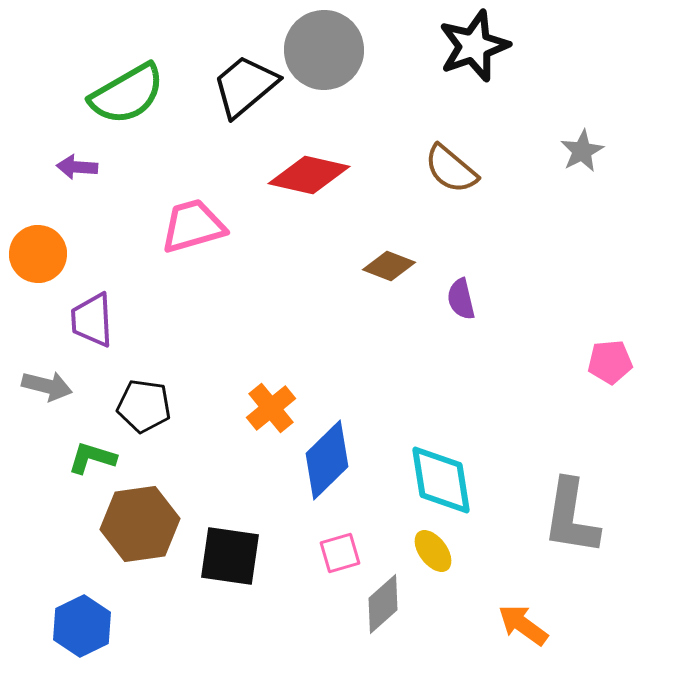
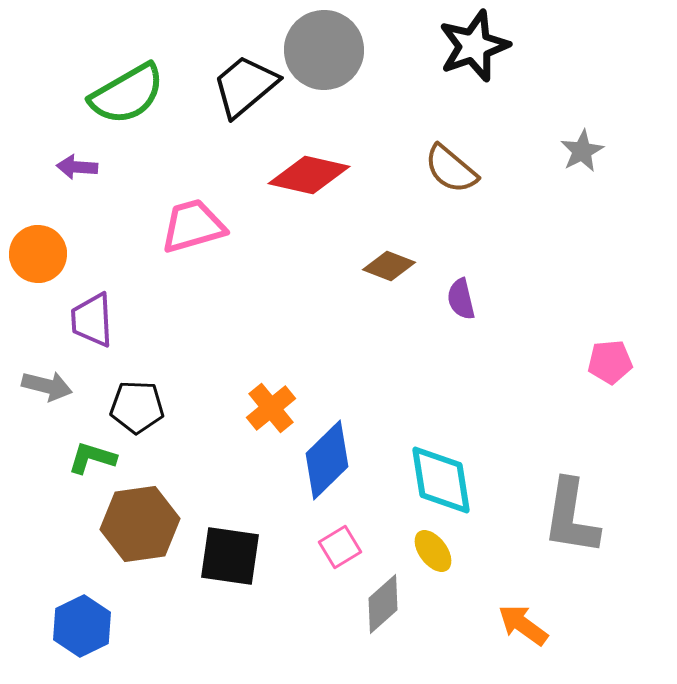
black pentagon: moved 7 px left, 1 px down; rotated 6 degrees counterclockwise
pink square: moved 6 px up; rotated 15 degrees counterclockwise
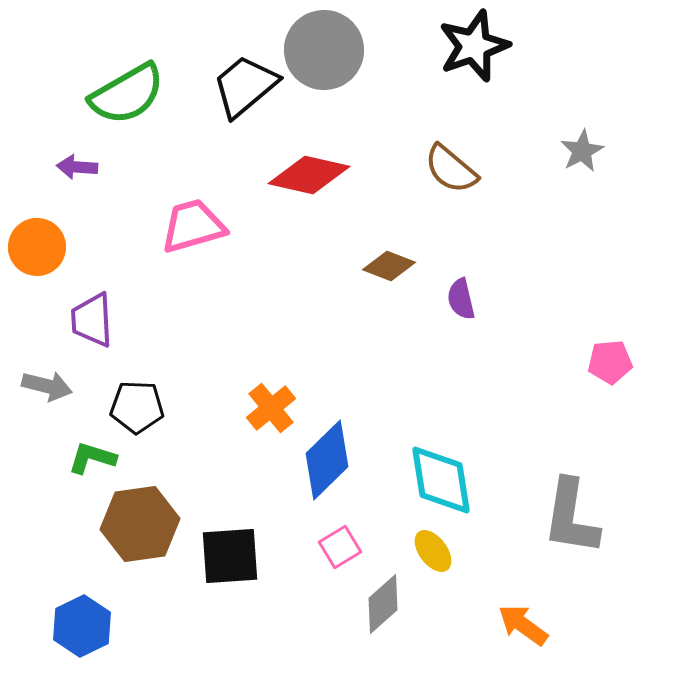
orange circle: moved 1 px left, 7 px up
black square: rotated 12 degrees counterclockwise
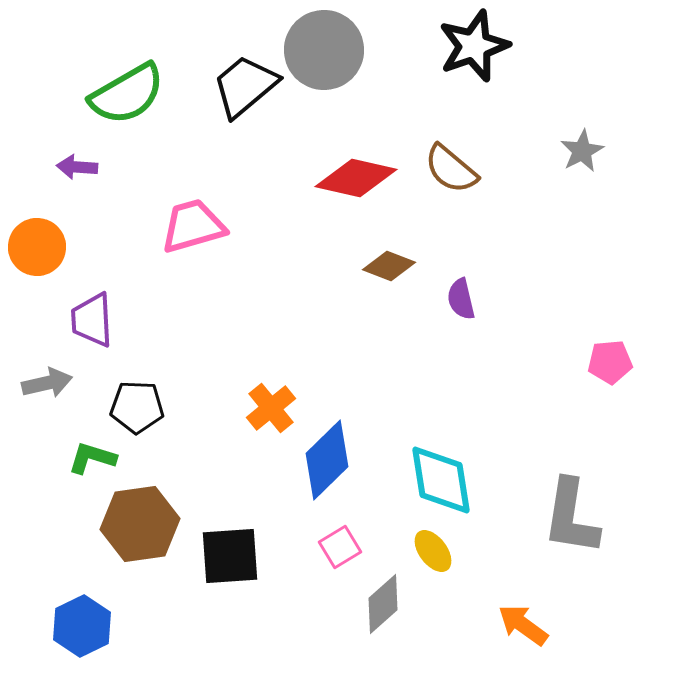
red diamond: moved 47 px right, 3 px down
gray arrow: moved 3 px up; rotated 27 degrees counterclockwise
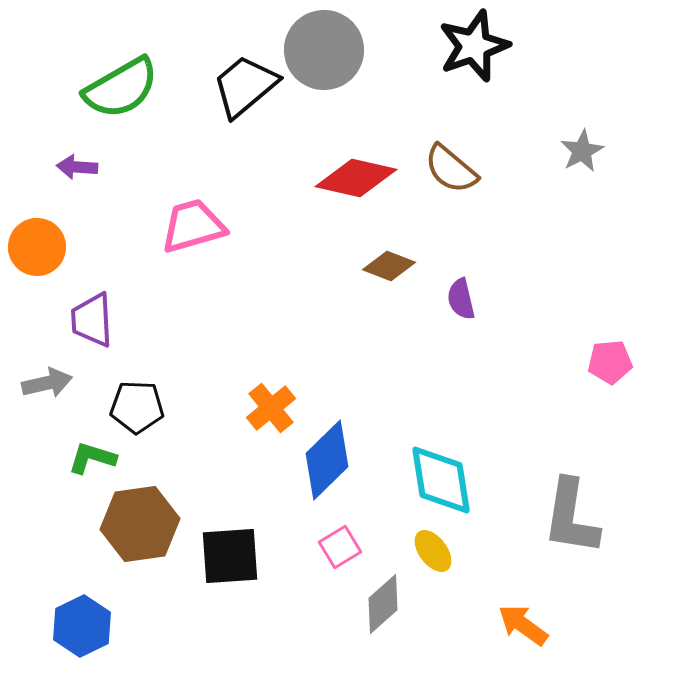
green semicircle: moved 6 px left, 6 px up
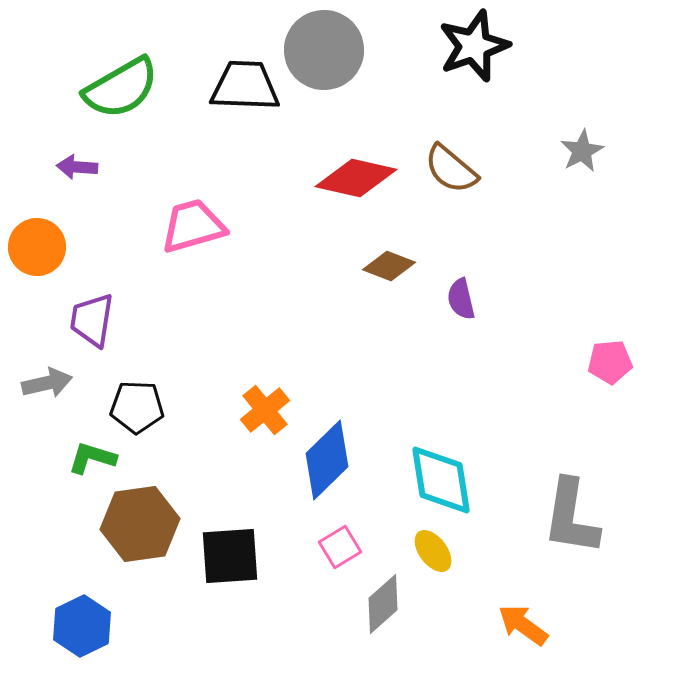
black trapezoid: rotated 42 degrees clockwise
purple trapezoid: rotated 12 degrees clockwise
orange cross: moved 6 px left, 2 px down
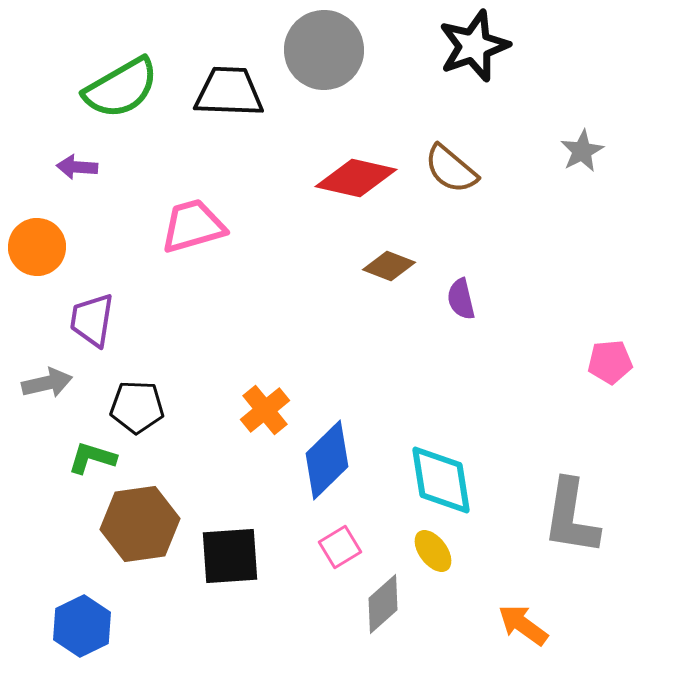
black trapezoid: moved 16 px left, 6 px down
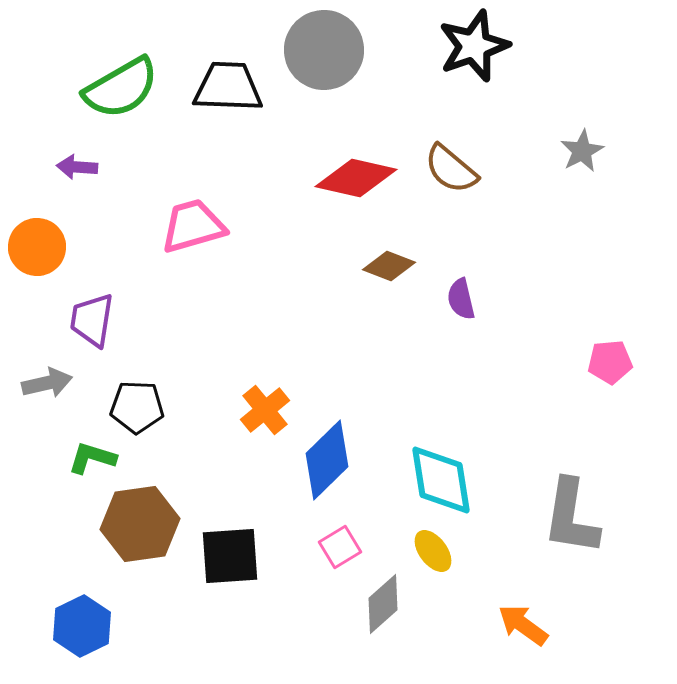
black trapezoid: moved 1 px left, 5 px up
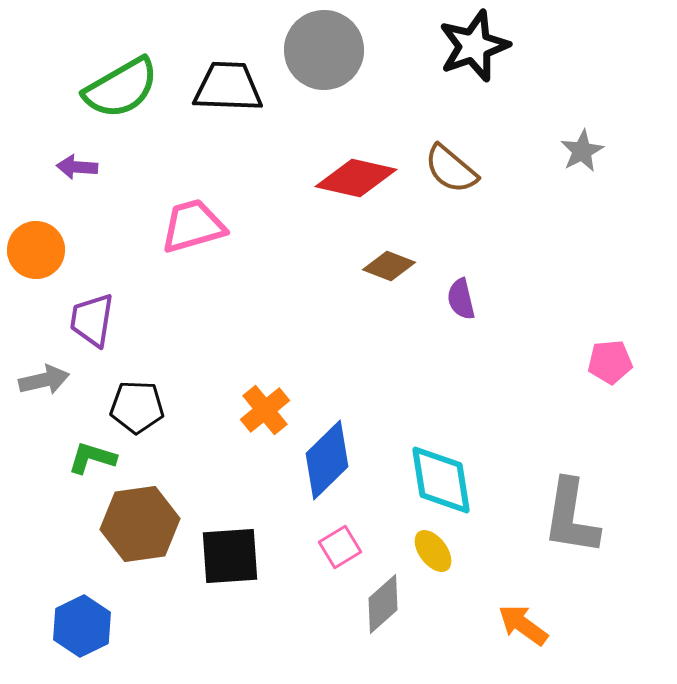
orange circle: moved 1 px left, 3 px down
gray arrow: moved 3 px left, 3 px up
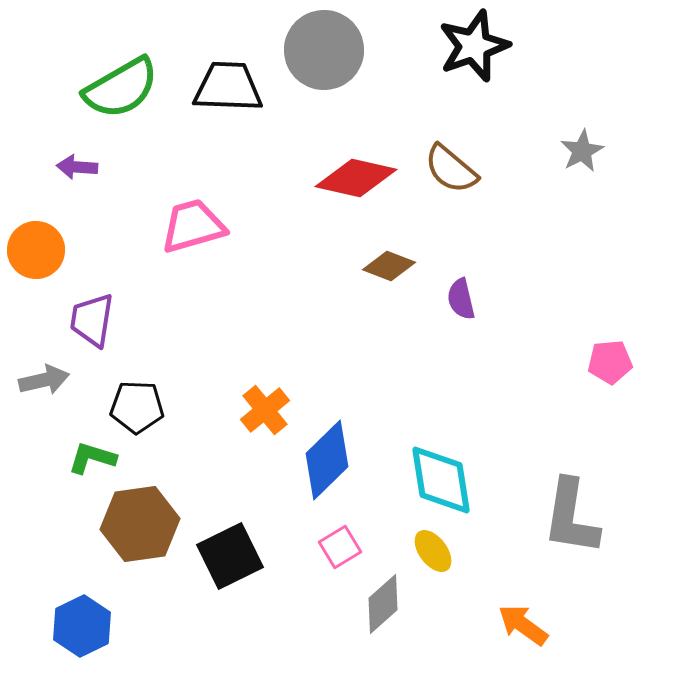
black square: rotated 22 degrees counterclockwise
